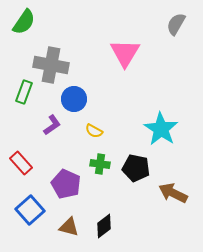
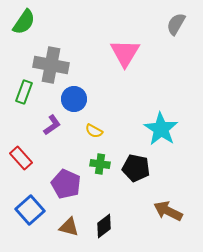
red rectangle: moved 5 px up
brown arrow: moved 5 px left, 18 px down
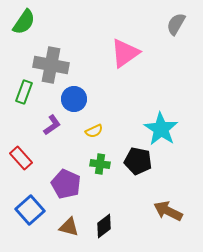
pink triangle: rotated 24 degrees clockwise
yellow semicircle: rotated 54 degrees counterclockwise
black pentagon: moved 2 px right, 7 px up
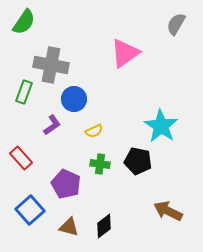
cyan star: moved 3 px up
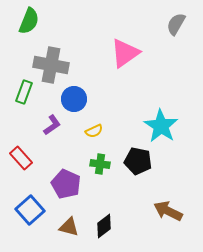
green semicircle: moved 5 px right, 1 px up; rotated 12 degrees counterclockwise
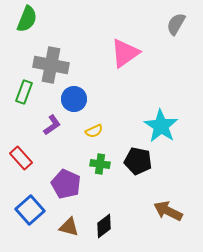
green semicircle: moved 2 px left, 2 px up
